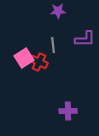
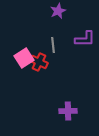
purple star: rotated 21 degrees counterclockwise
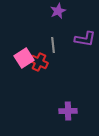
purple L-shape: rotated 10 degrees clockwise
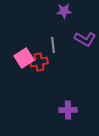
purple star: moved 6 px right; rotated 21 degrees clockwise
purple L-shape: rotated 20 degrees clockwise
red cross: rotated 36 degrees counterclockwise
purple cross: moved 1 px up
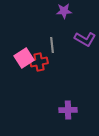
gray line: moved 1 px left
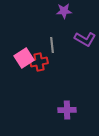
purple cross: moved 1 px left
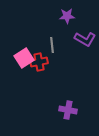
purple star: moved 3 px right, 5 px down
purple cross: moved 1 px right; rotated 12 degrees clockwise
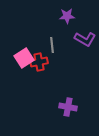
purple cross: moved 3 px up
